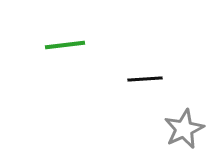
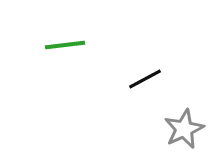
black line: rotated 24 degrees counterclockwise
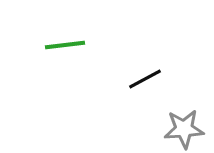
gray star: rotated 21 degrees clockwise
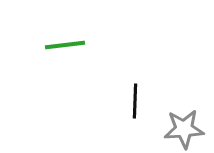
black line: moved 10 px left, 22 px down; rotated 60 degrees counterclockwise
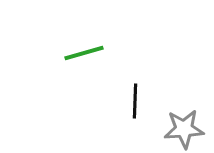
green line: moved 19 px right, 8 px down; rotated 9 degrees counterclockwise
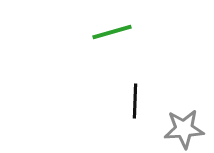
green line: moved 28 px right, 21 px up
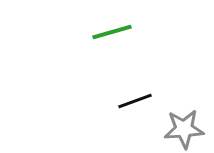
black line: rotated 68 degrees clockwise
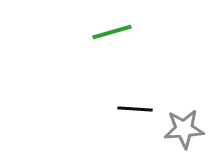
black line: moved 8 px down; rotated 24 degrees clockwise
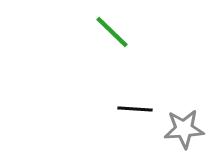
green line: rotated 60 degrees clockwise
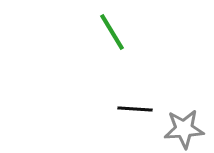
green line: rotated 15 degrees clockwise
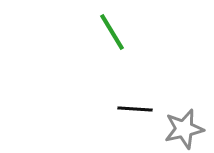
gray star: rotated 9 degrees counterclockwise
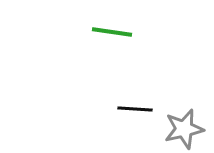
green line: rotated 51 degrees counterclockwise
